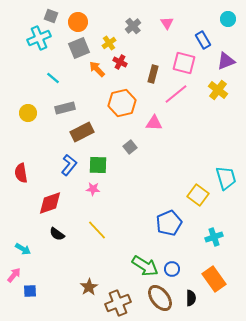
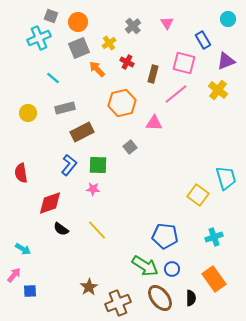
red cross at (120, 62): moved 7 px right
blue pentagon at (169, 223): moved 4 px left, 13 px down; rotated 30 degrees clockwise
black semicircle at (57, 234): moved 4 px right, 5 px up
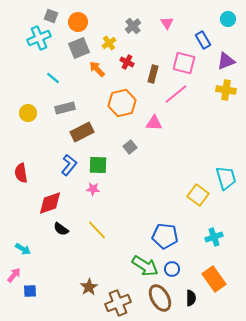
yellow cross at (218, 90): moved 8 px right; rotated 30 degrees counterclockwise
brown ellipse at (160, 298): rotated 8 degrees clockwise
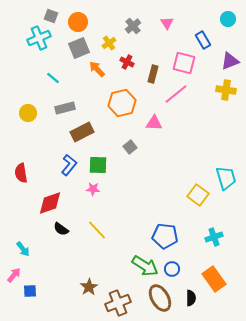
purple triangle at (226, 61): moved 4 px right
cyan arrow at (23, 249): rotated 21 degrees clockwise
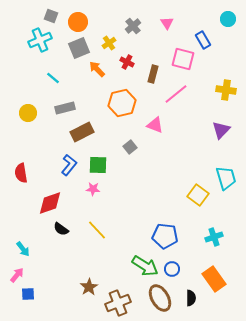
cyan cross at (39, 38): moved 1 px right, 2 px down
purple triangle at (230, 61): moved 9 px left, 69 px down; rotated 24 degrees counterclockwise
pink square at (184, 63): moved 1 px left, 4 px up
pink triangle at (154, 123): moved 1 px right, 2 px down; rotated 18 degrees clockwise
pink arrow at (14, 275): moved 3 px right
blue square at (30, 291): moved 2 px left, 3 px down
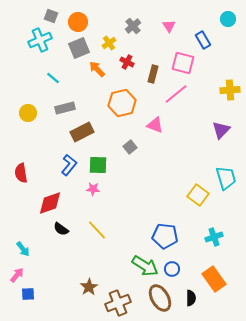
pink triangle at (167, 23): moved 2 px right, 3 px down
pink square at (183, 59): moved 4 px down
yellow cross at (226, 90): moved 4 px right; rotated 12 degrees counterclockwise
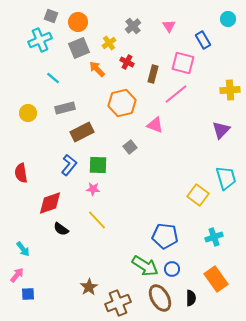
yellow line at (97, 230): moved 10 px up
orange rectangle at (214, 279): moved 2 px right
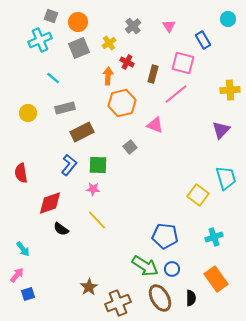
orange arrow at (97, 69): moved 11 px right, 7 px down; rotated 48 degrees clockwise
blue square at (28, 294): rotated 16 degrees counterclockwise
